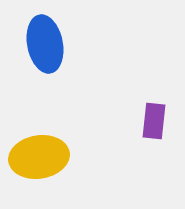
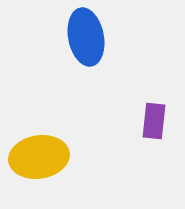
blue ellipse: moved 41 px right, 7 px up
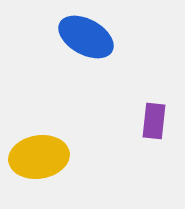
blue ellipse: rotated 50 degrees counterclockwise
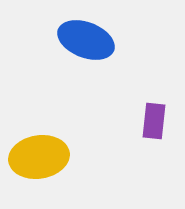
blue ellipse: moved 3 px down; rotated 8 degrees counterclockwise
